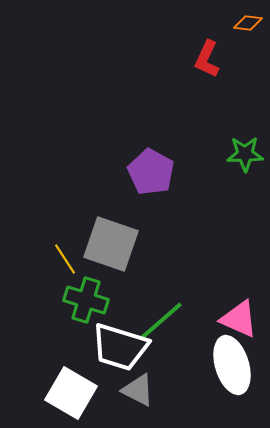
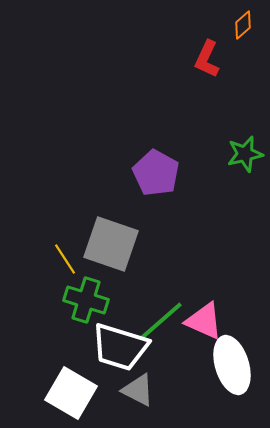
orange diamond: moved 5 px left, 2 px down; rotated 48 degrees counterclockwise
green star: rotated 12 degrees counterclockwise
purple pentagon: moved 5 px right, 1 px down
pink triangle: moved 35 px left, 2 px down
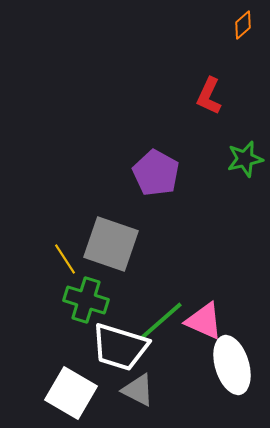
red L-shape: moved 2 px right, 37 px down
green star: moved 5 px down
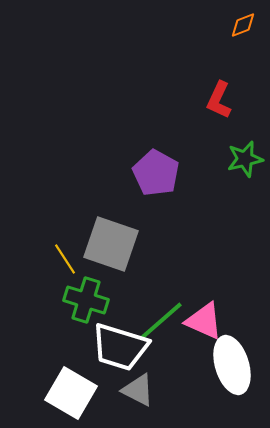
orange diamond: rotated 20 degrees clockwise
red L-shape: moved 10 px right, 4 px down
